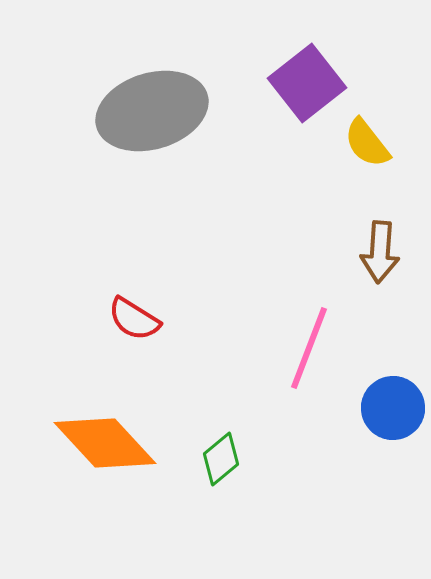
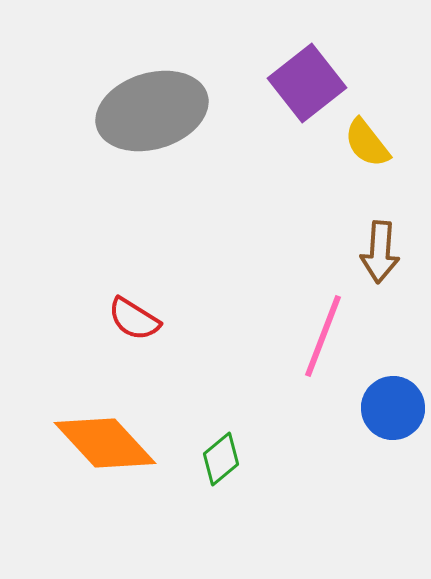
pink line: moved 14 px right, 12 px up
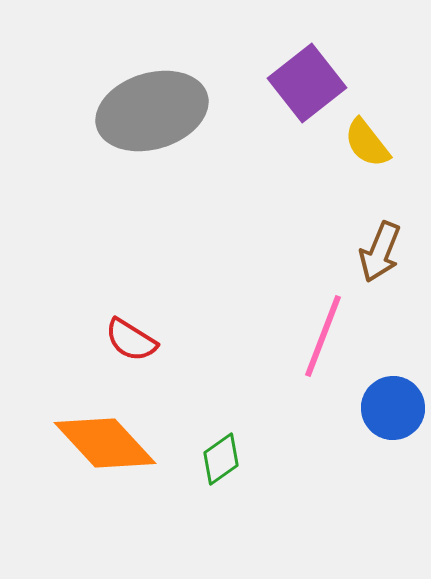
brown arrow: rotated 18 degrees clockwise
red semicircle: moved 3 px left, 21 px down
green diamond: rotated 4 degrees clockwise
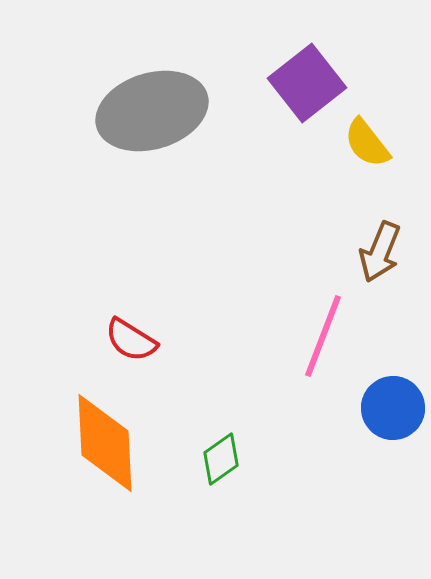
orange diamond: rotated 40 degrees clockwise
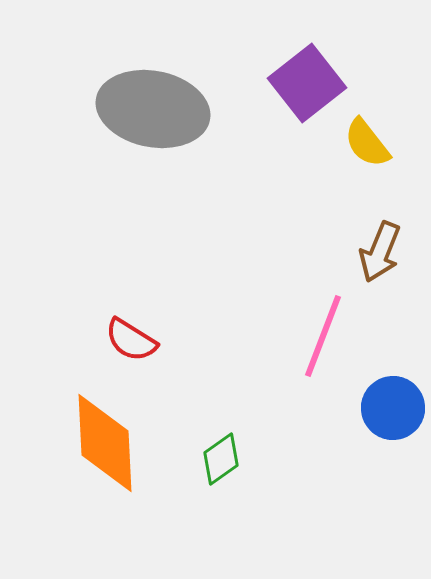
gray ellipse: moved 1 px right, 2 px up; rotated 28 degrees clockwise
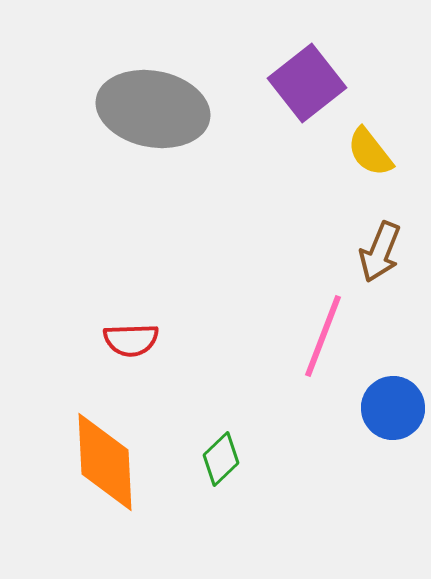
yellow semicircle: moved 3 px right, 9 px down
red semicircle: rotated 34 degrees counterclockwise
orange diamond: moved 19 px down
green diamond: rotated 8 degrees counterclockwise
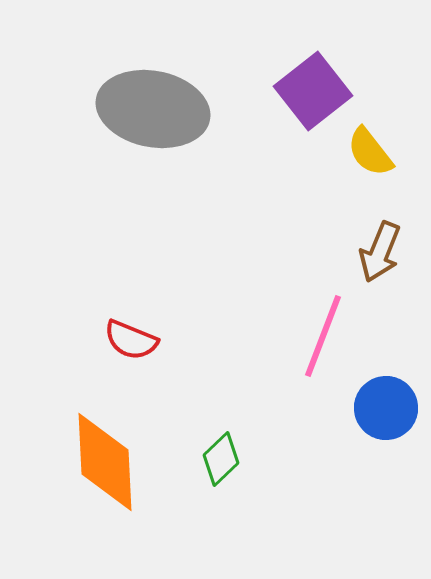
purple square: moved 6 px right, 8 px down
red semicircle: rotated 24 degrees clockwise
blue circle: moved 7 px left
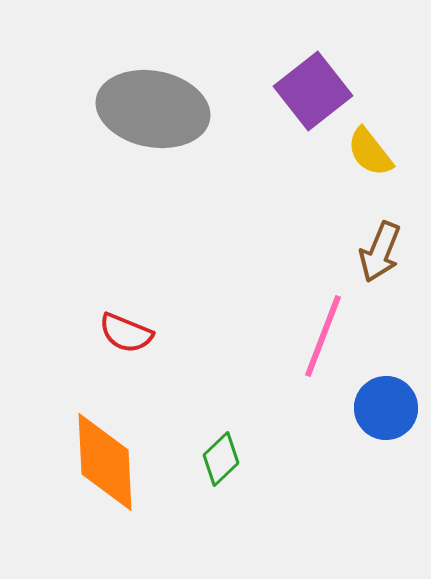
red semicircle: moved 5 px left, 7 px up
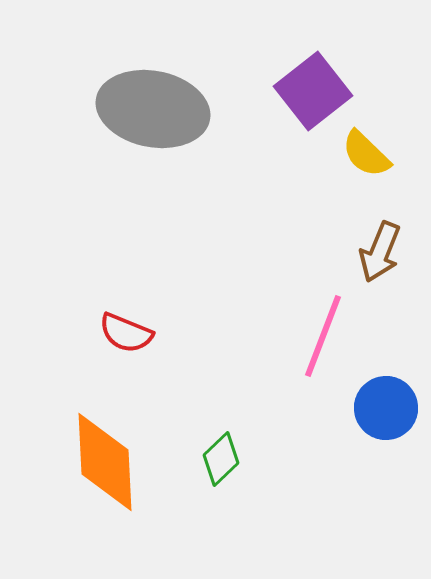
yellow semicircle: moved 4 px left, 2 px down; rotated 8 degrees counterclockwise
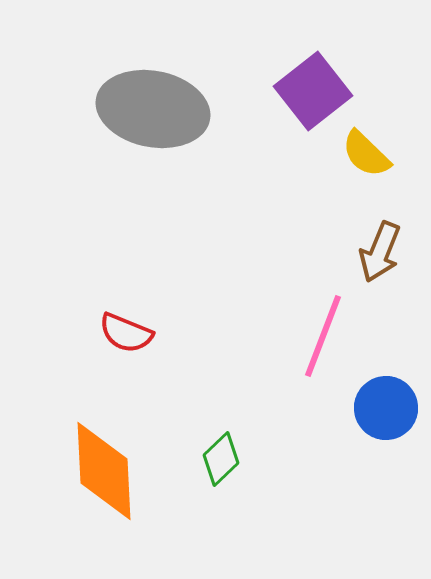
orange diamond: moved 1 px left, 9 px down
